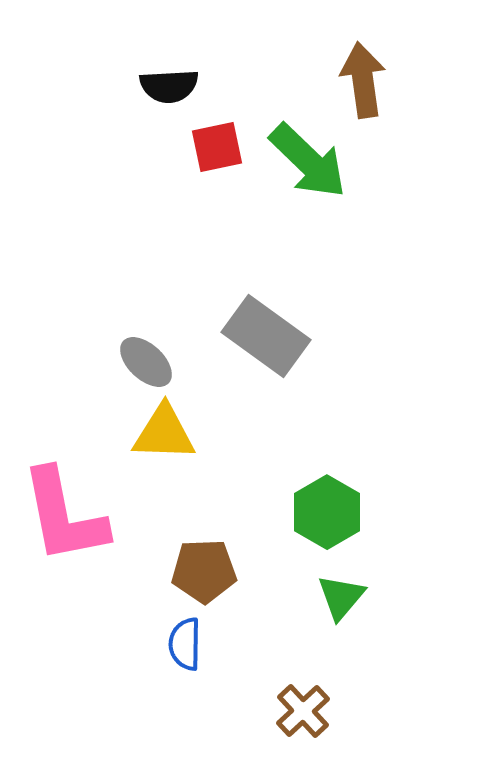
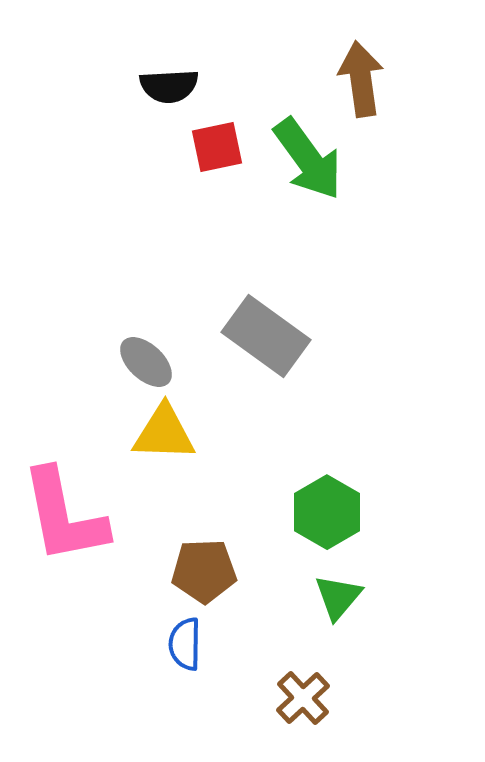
brown arrow: moved 2 px left, 1 px up
green arrow: moved 2 px up; rotated 10 degrees clockwise
green triangle: moved 3 px left
brown cross: moved 13 px up
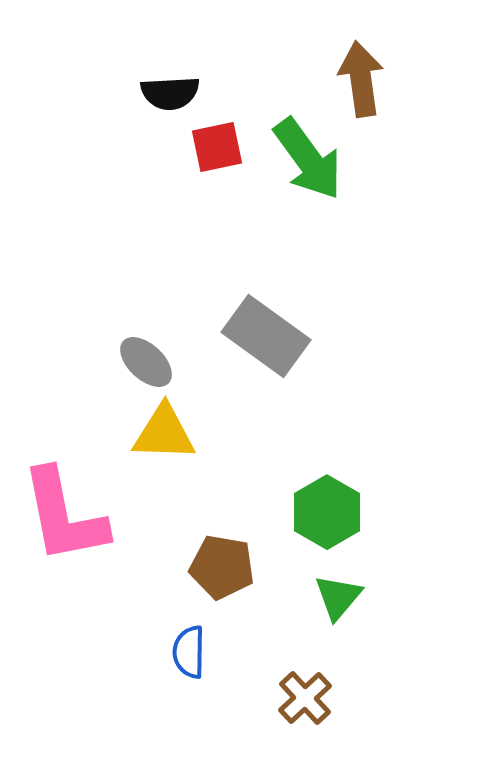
black semicircle: moved 1 px right, 7 px down
brown pentagon: moved 18 px right, 4 px up; rotated 12 degrees clockwise
blue semicircle: moved 4 px right, 8 px down
brown cross: moved 2 px right
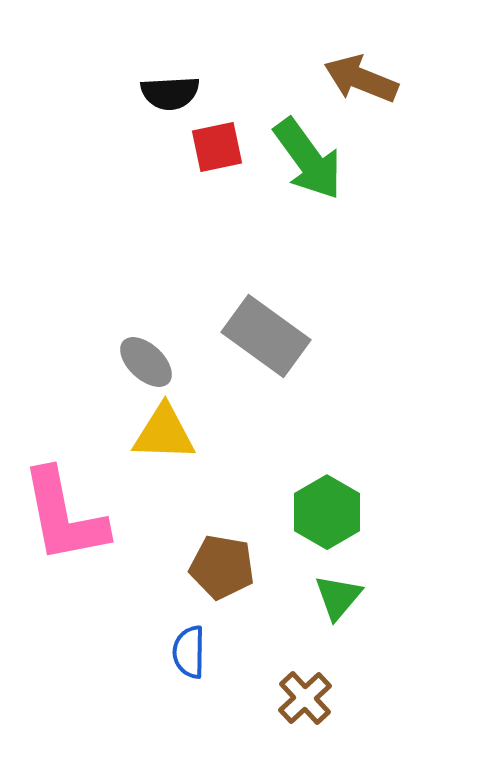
brown arrow: rotated 60 degrees counterclockwise
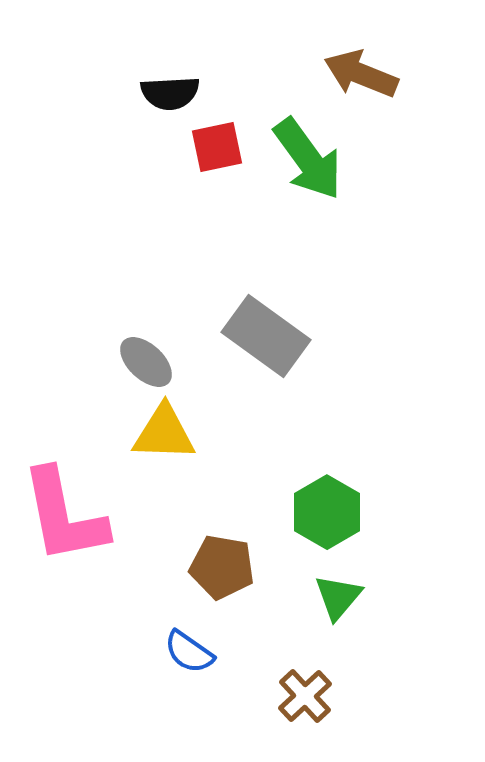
brown arrow: moved 5 px up
blue semicircle: rotated 56 degrees counterclockwise
brown cross: moved 2 px up
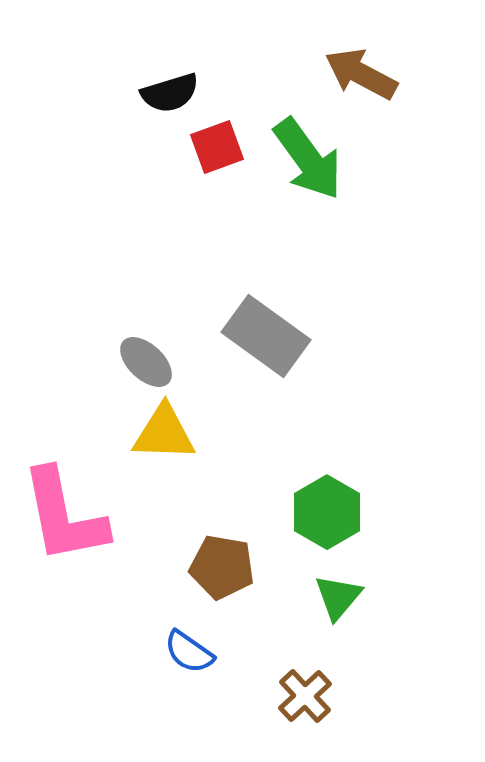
brown arrow: rotated 6 degrees clockwise
black semicircle: rotated 14 degrees counterclockwise
red square: rotated 8 degrees counterclockwise
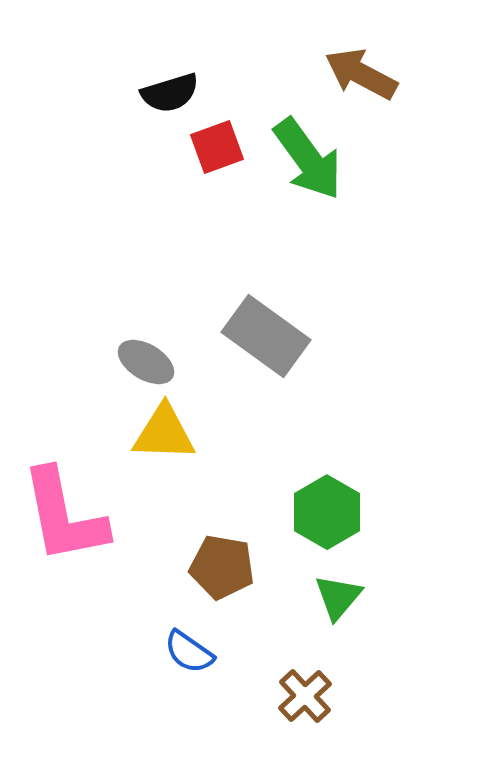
gray ellipse: rotated 12 degrees counterclockwise
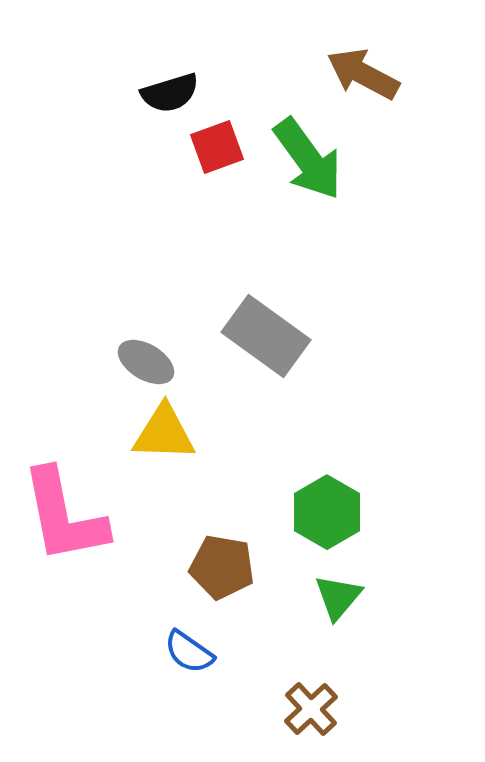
brown arrow: moved 2 px right
brown cross: moved 6 px right, 13 px down
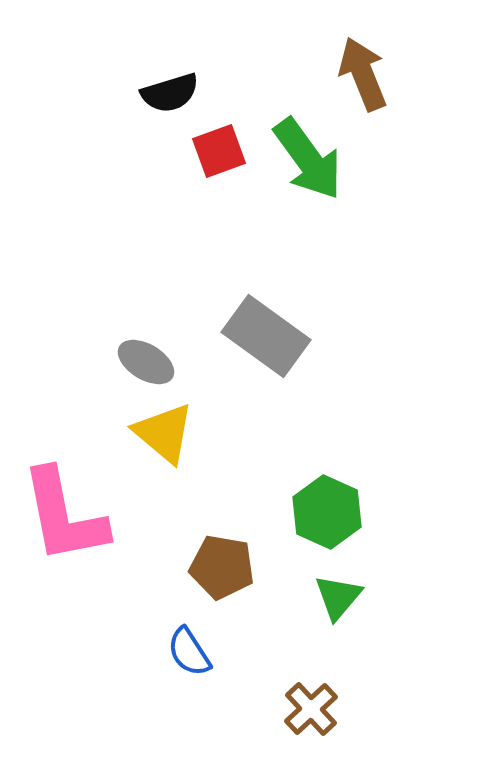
brown arrow: rotated 40 degrees clockwise
red square: moved 2 px right, 4 px down
yellow triangle: rotated 38 degrees clockwise
green hexagon: rotated 6 degrees counterclockwise
blue semicircle: rotated 22 degrees clockwise
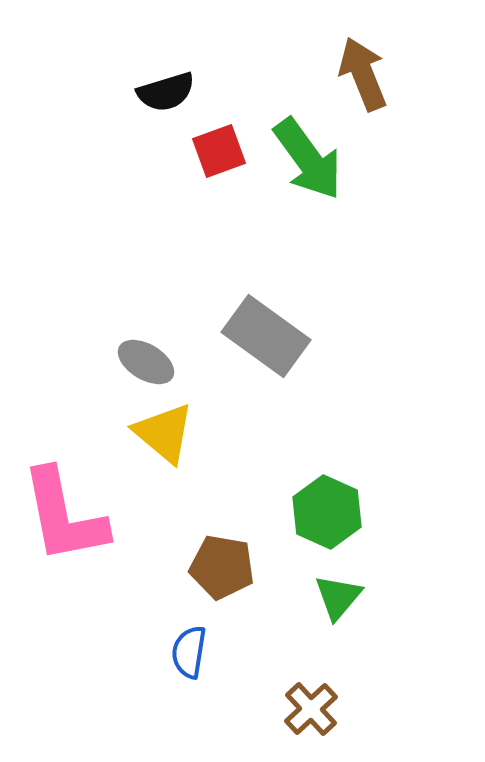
black semicircle: moved 4 px left, 1 px up
blue semicircle: rotated 42 degrees clockwise
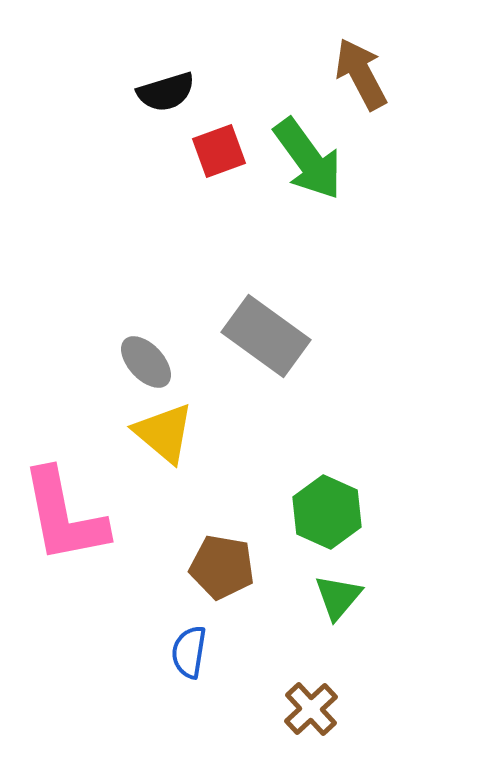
brown arrow: moved 2 px left; rotated 6 degrees counterclockwise
gray ellipse: rotated 16 degrees clockwise
